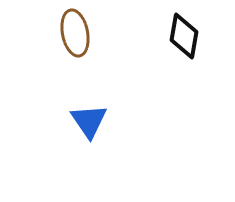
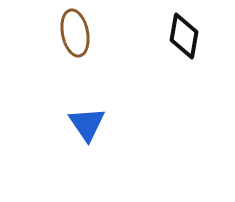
blue triangle: moved 2 px left, 3 px down
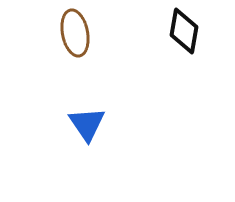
black diamond: moved 5 px up
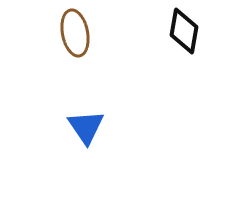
blue triangle: moved 1 px left, 3 px down
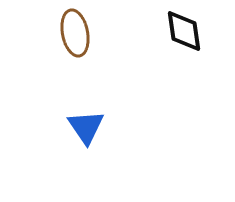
black diamond: rotated 18 degrees counterclockwise
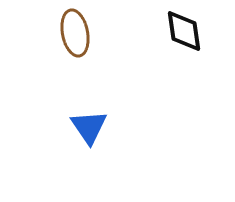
blue triangle: moved 3 px right
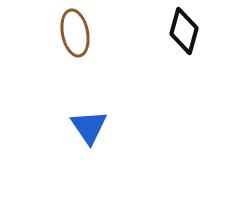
black diamond: rotated 24 degrees clockwise
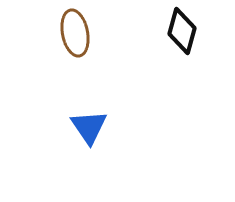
black diamond: moved 2 px left
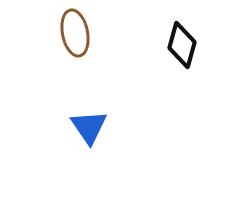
black diamond: moved 14 px down
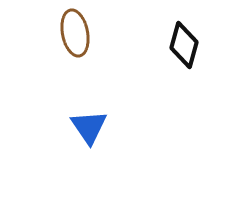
black diamond: moved 2 px right
